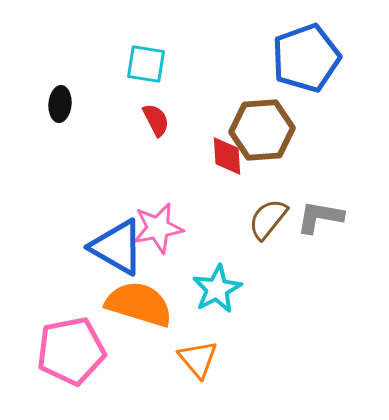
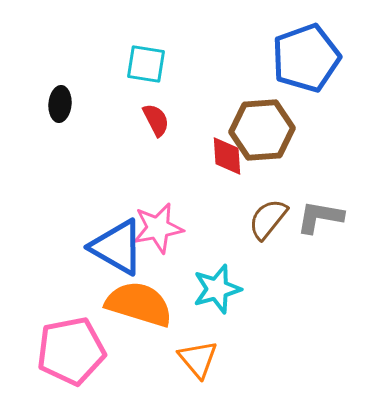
cyan star: rotated 12 degrees clockwise
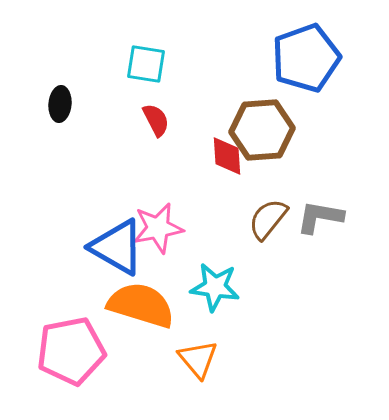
cyan star: moved 2 px left, 2 px up; rotated 24 degrees clockwise
orange semicircle: moved 2 px right, 1 px down
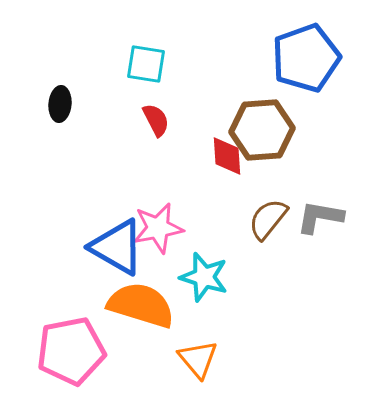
cyan star: moved 11 px left, 10 px up; rotated 9 degrees clockwise
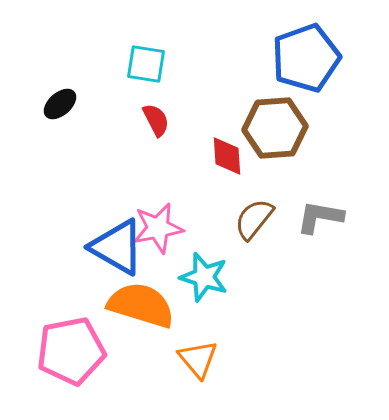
black ellipse: rotated 44 degrees clockwise
brown hexagon: moved 13 px right, 2 px up
brown semicircle: moved 14 px left
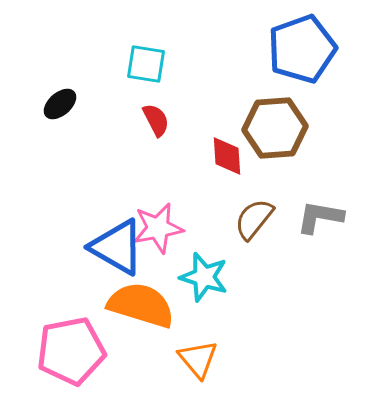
blue pentagon: moved 4 px left, 9 px up
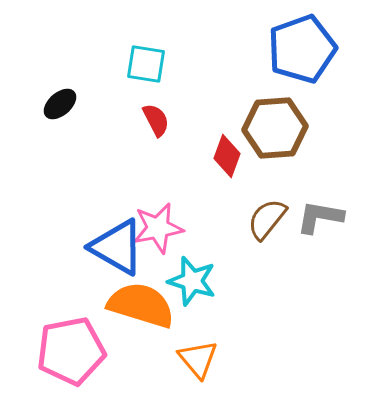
red diamond: rotated 24 degrees clockwise
brown semicircle: moved 13 px right
cyan star: moved 12 px left, 4 px down
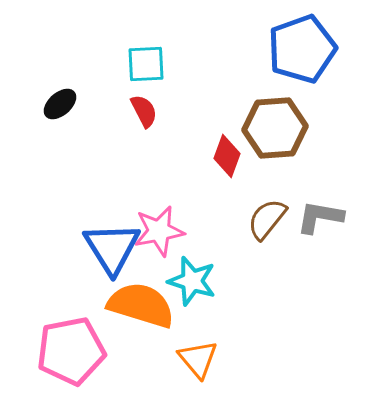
cyan square: rotated 12 degrees counterclockwise
red semicircle: moved 12 px left, 9 px up
pink star: moved 1 px right, 3 px down
blue triangle: moved 5 px left, 1 px down; rotated 28 degrees clockwise
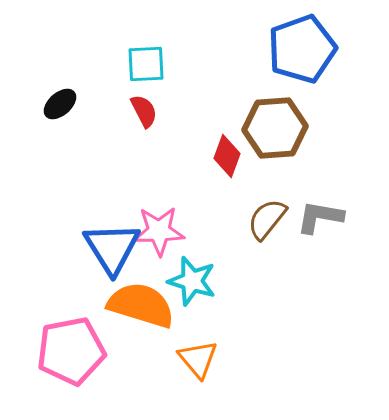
pink star: rotated 9 degrees clockwise
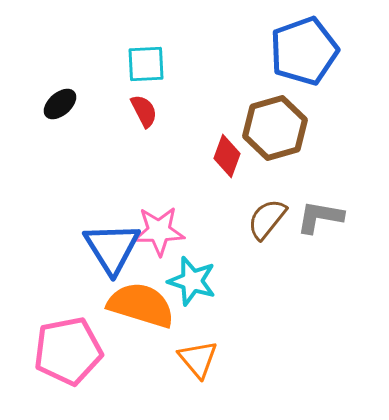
blue pentagon: moved 2 px right, 2 px down
brown hexagon: rotated 12 degrees counterclockwise
pink pentagon: moved 3 px left
